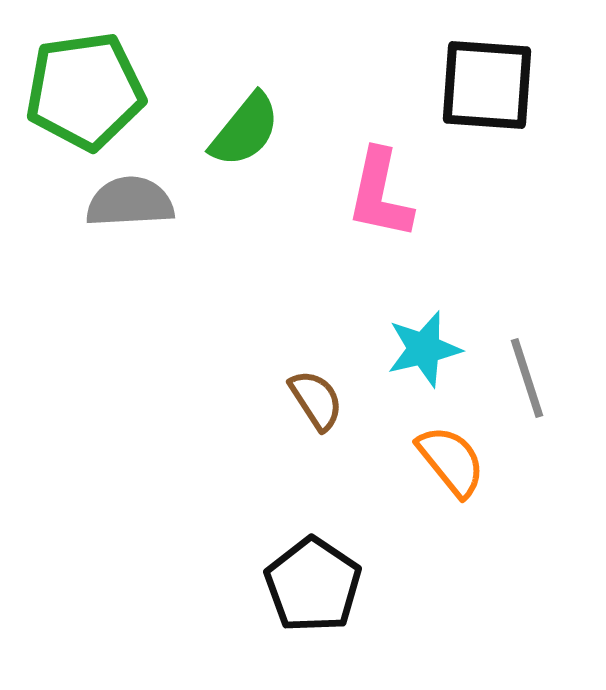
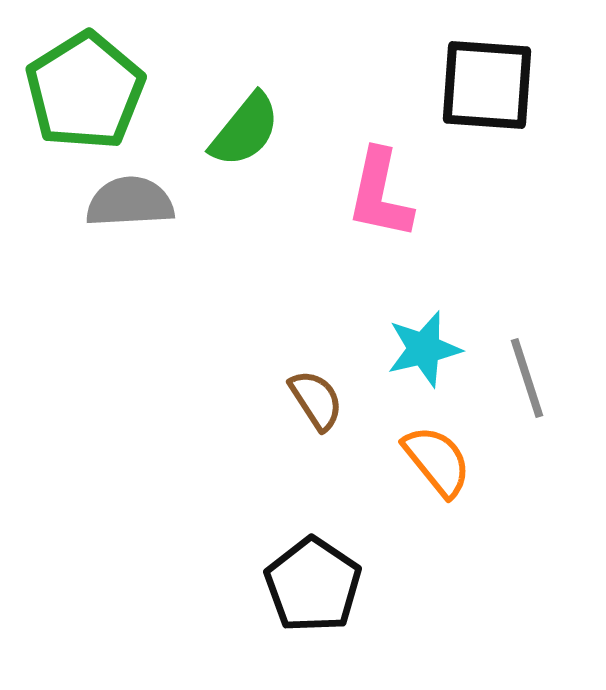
green pentagon: rotated 24 degrees counterclockwise
orange semicircle: moved 14 px left
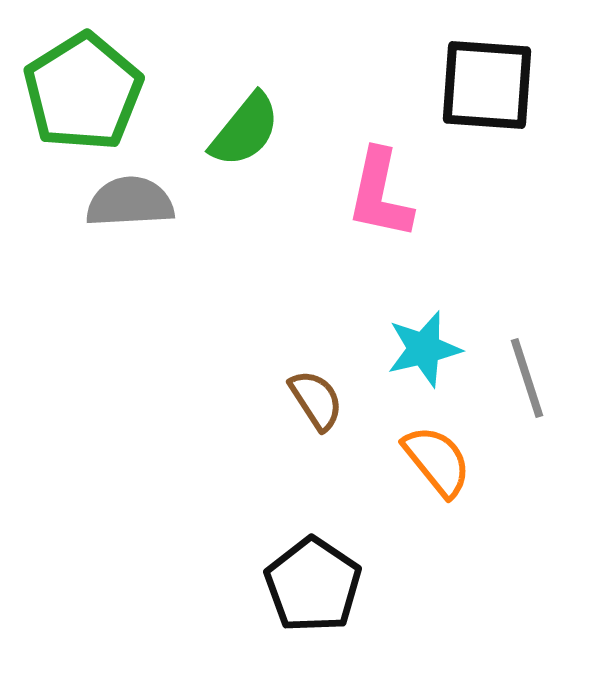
green pentagon: moved 2 px left, 1 px down
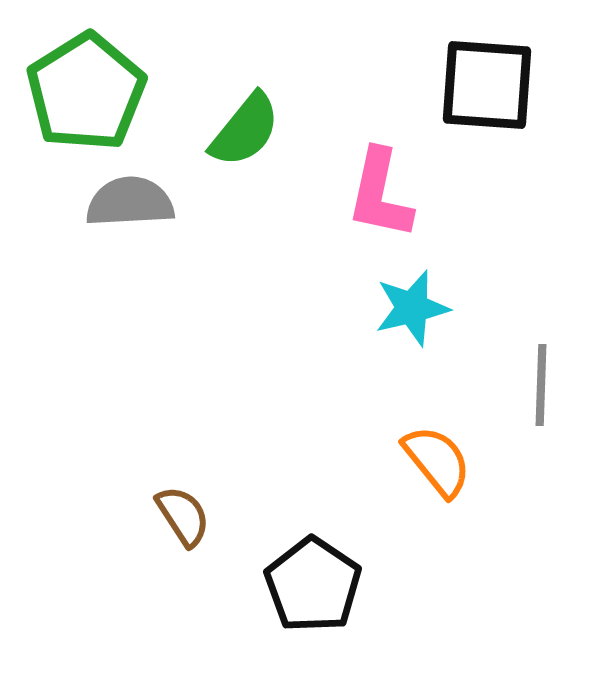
green pentagon: moved 3 px right
cyan star: moved 12 px left, 41 px up
gray line: moved 14 px right, 7 px down; rotated 20 degrees clockwise
brown semicircle: moved 133 px left, 116 px down
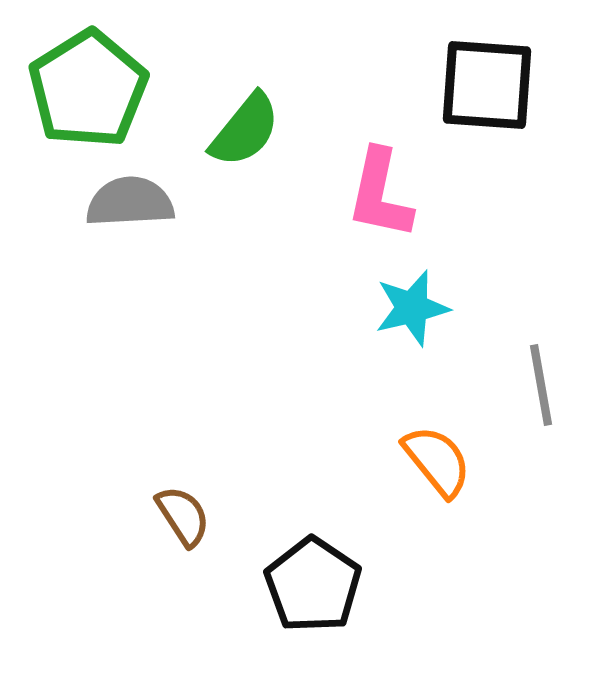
green pentagon: moved 2 px right, 3 px up
gray line: rotated 12 degrees counterclockwise
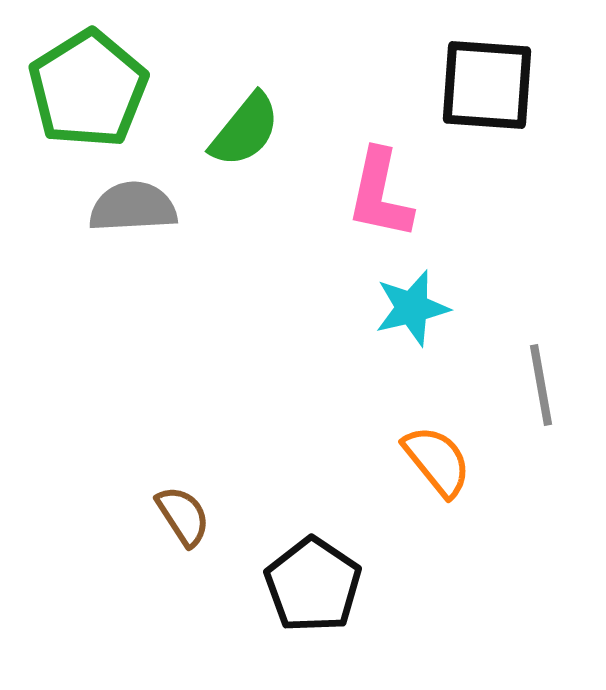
gray semicircle: moved 3 px right, 5 px down
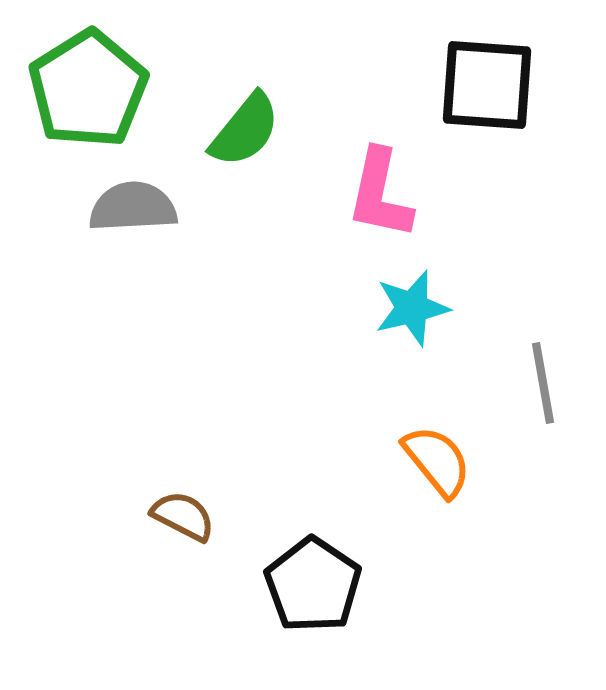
gray line: moved 2 px right, 2 px up
brown semicircle: rotated 30 degrees counterclockwise
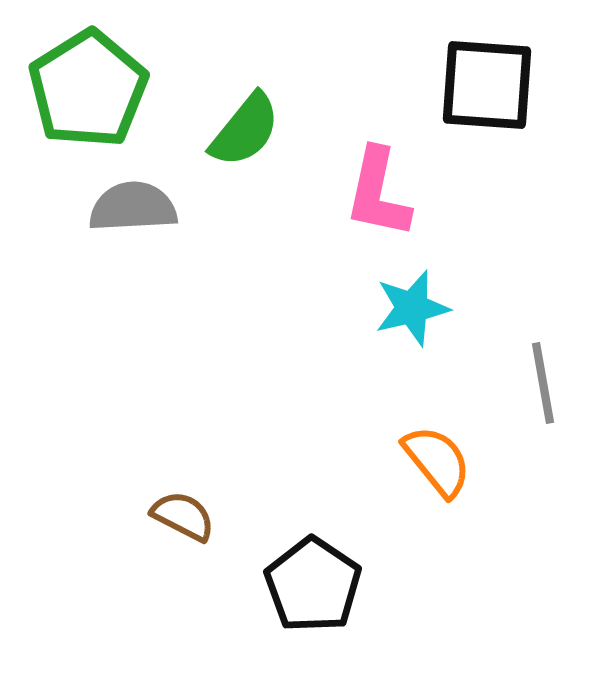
pink L-shape: moved 2 px left, 1 px up
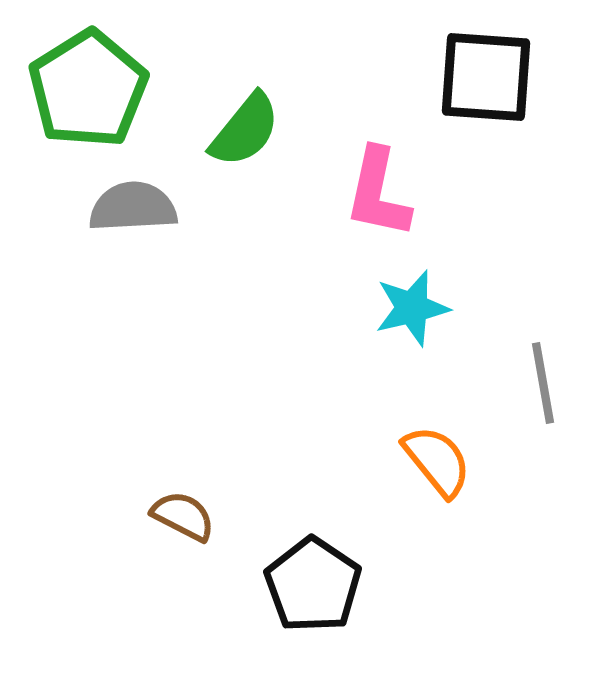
black square: moved 1 px left, 8 px up
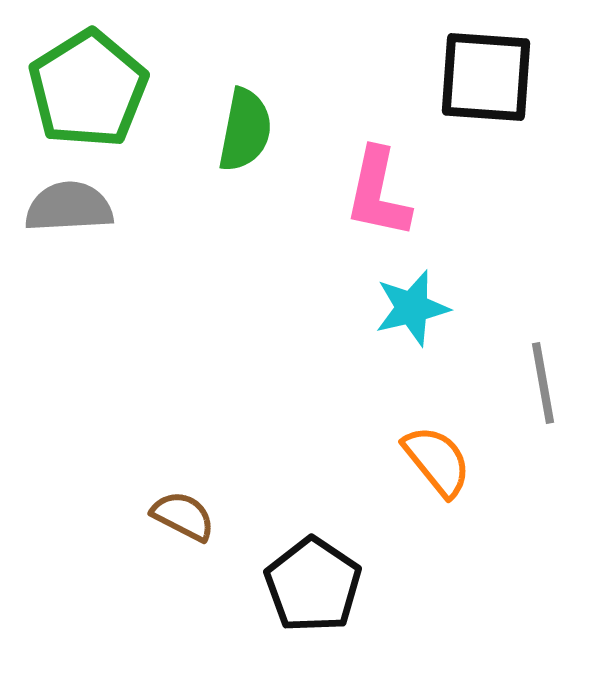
green semicircle: rotated 28 degrees counterclockwise
gray semicircle: moved 64 px left
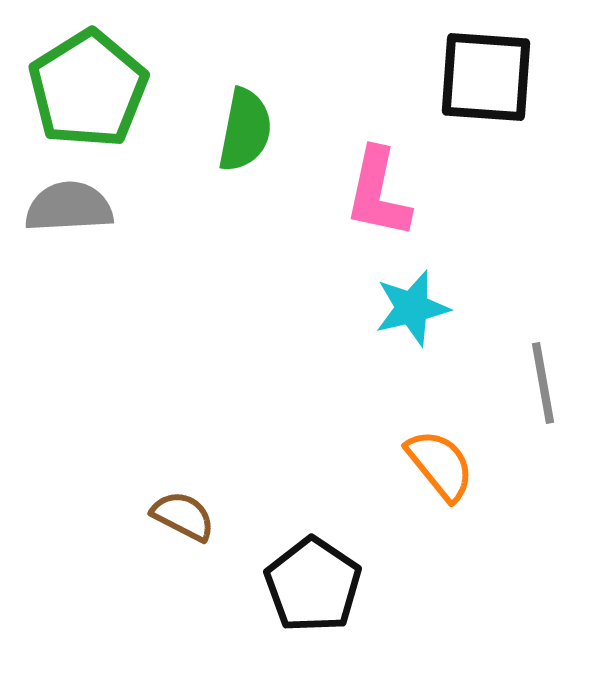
orange semicircle: moved 3 px right, 4 px down
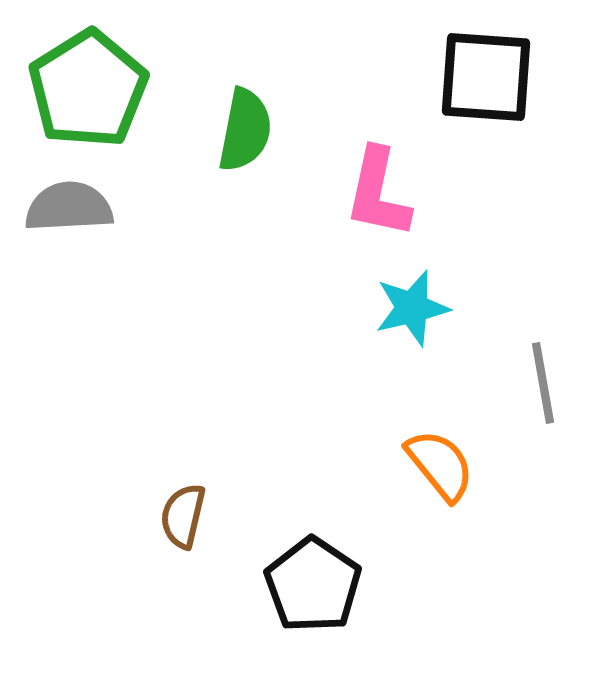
brown semicircle: rotated 104 degrees counterclockwise
